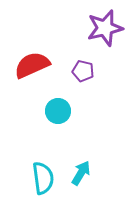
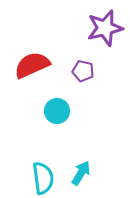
cyan circle: moved 1 px left
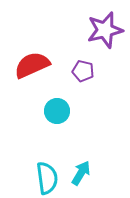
purple star: moved 2 px down
cyan semicircle: moved 4 px right
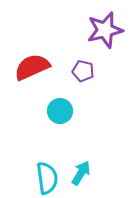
red semicircle: moved 2 px down
cyan circle: moved 3 px right
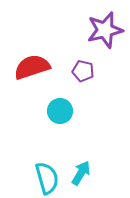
red semicircle: rotated 6 degrees clockwise
cyan semicircle: rotated 8 degrees counterclockwise
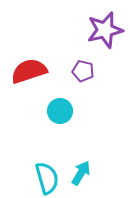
red semicircle: moved 3 px left, 4 px down
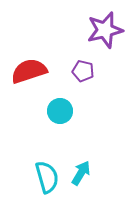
cyan semicircle: moved 1 px up
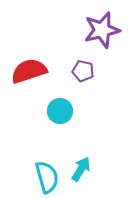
purple star: moved 3 px left
cyan arrow: moved 4 px up
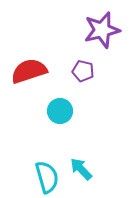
cyan arrow: rotated 75 degrees counterclockwise
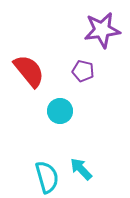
purple star: rotated 6 degrees clockwise
red semicircle: rotated 69 degrees clockwise
